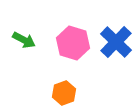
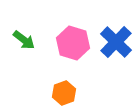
green arrow: rotated 10 degrees clockwise
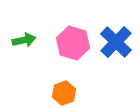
green arrow: rotated 50 degrees counterclockwise
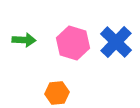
green arrow: rotated 15 degrees clockwise
orange hexagon: moved 7 px left; rotated 15 degrees clockwise
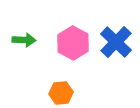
pink hexagon: rotated 12 degrees clockwise
orange hexagon: moved 4 px right
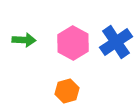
blue cross: rotated 12 degrees clockwise
orange hexagon: moved 6 px right, 2 px up; rotated 10 degrees counterclockwise
